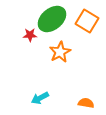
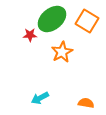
orange star: moved 2 px right
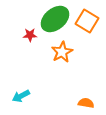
green ellipse: moved 3 px right
cyan arrow: moved 19 px left, 2 px up
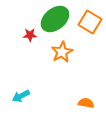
orange square: moved 3 px right, 1 px down
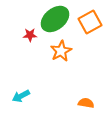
orange square: rotated 30 degrees clockwise
orange star: moved 1 px left, 1 px up
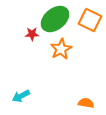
orange square: moved 2 px up; rotated 35 degrees counterclockwise
red star: moved 2 px right, 1 px up
orange star: moved 2 px up
